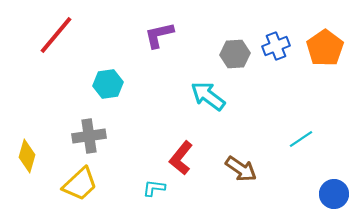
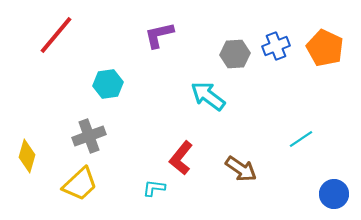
orange pentagon: rotated 12 degrees counterclockwise
gray cross: rotated 12 degrees counterclockwise
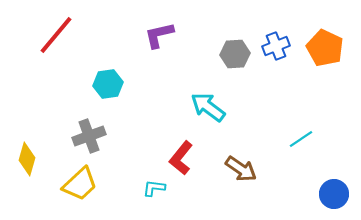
cyan arrow: moved 11 px down
yellow diamond: moved 3 px down
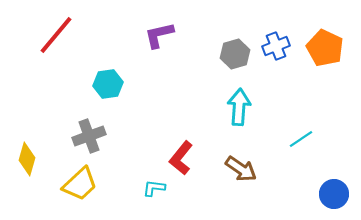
gray hexagon: rotated 12 degrees counterclockwise
cyan arrow: moved 31 px right; rotated 57 degrees clockwise
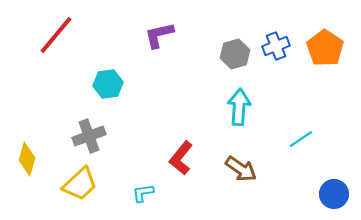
orange pentagon: rotated 9 degrees clockwise
cyan L-shape: moved 11 px left, 5 px down; rotated 15 degrees counterclockwise
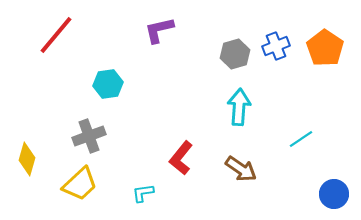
purple L-shape: moved 5 px up
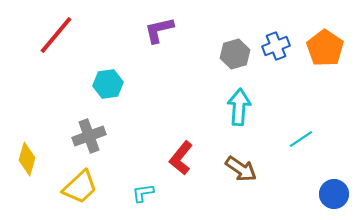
yellow trapezoid: moved 3 px down
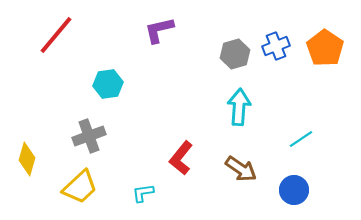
blue circle: moved 40 px left, 4 px up
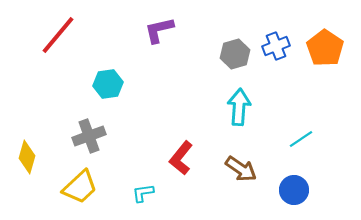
red line: moved 2 px right
yellow diamond: moved 2 px up
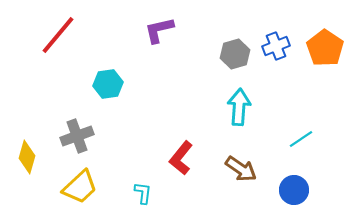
gray cross: moved 12 px left
cyan L-shape: rotated 105 degrees clockwise
